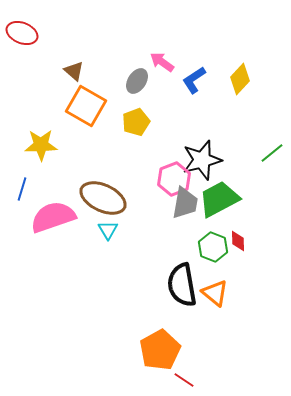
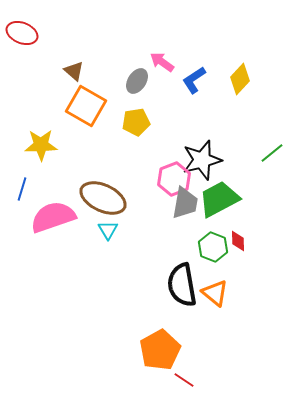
yellow pentagon: rotated 12 degrees clockwise
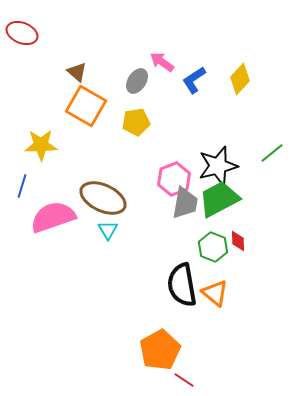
brown triangle: moved 3 px right, 1 px down
black star: moved 16 px right, 6 px down
blue line: moved 3 px up
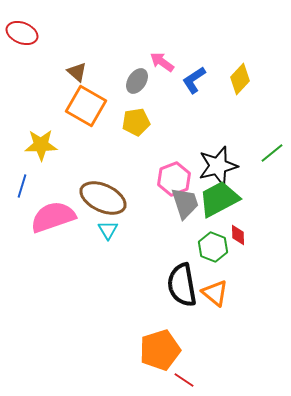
gray trapezoid: rotated 28 degrees counterclockwise
red diamond: moved 6 px up
orange pentagon: rotated 12 degrees clockwise
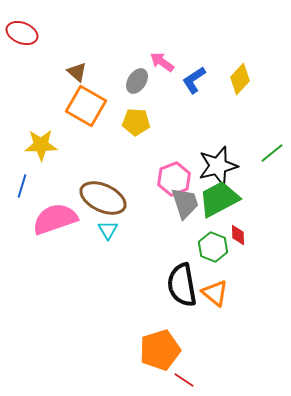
yellow pentagon: rotated 12 degrees clockwise
pink semicircle: moved 2 px right, 2 px down
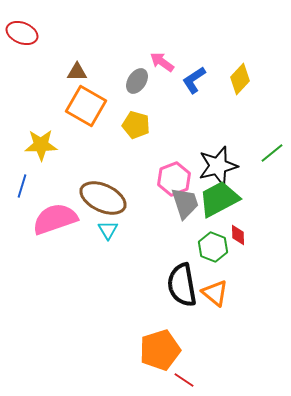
brown triangle: rotated 40 degrees counterclockwise
yellow pentagon: moved 3 px down; rotated 12 degrees clockwise
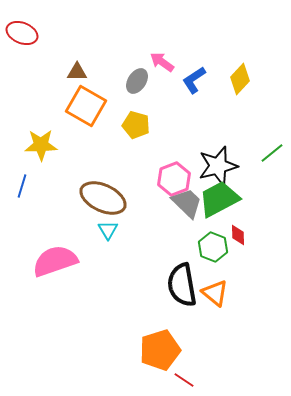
gray trapezoid: moved 2 px right; rotated 28 degrees counterclockwise
pink semicircle: moved 42 px down
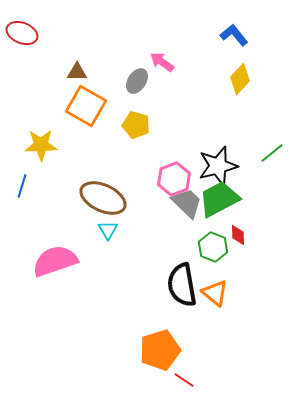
blue L-shape: moved 40 px right, 45 px up; rotated 84 degrees clockwise
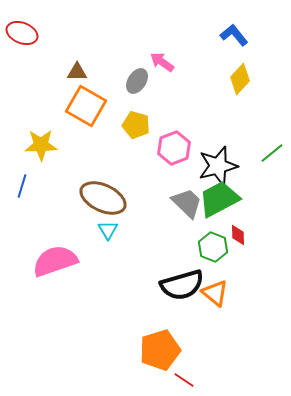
pink hexagon: moved 31 px up
black semicircle: rotated 96 degrees counterclockwise
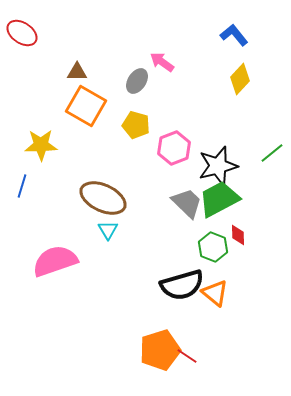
red ellipse: rotated 12 degrees clockwise
red line: moved 3 px right, 24 px up
